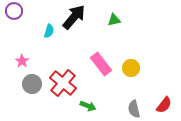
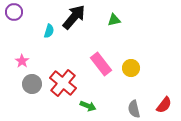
purple circle: moved 1 px down
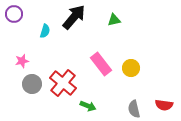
purple circle: moved 2 px down
cyan semicircle: moved 4 px left
pink star: rotated 24 degrees clockwise
red semicircle: rotated 60 degrees clockwise
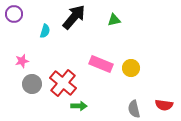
pink rectangle: rotated 30 degrees counterclockwise
green arrow: moved 9 px left; rotated 21 degrees counterclockwise
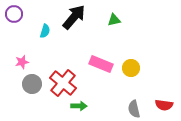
pink star: moved 1 px down
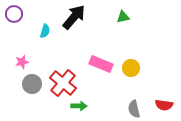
green triangle: moved 9 px right, 3 px up
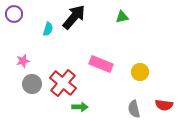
green triangle: moved 1 px left
cyan semicircle: moved 3 px right, 2 px up
pink star: moved 1 px right, 1 px up
yellow circle: moved 9 px right, 4 px down
green arrow: moved 1 px right, 1 px down
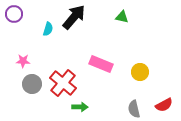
green triangle: rotated 24 degrees clockwise
pink star: rotated 16 degrees clockwise
red semicircle: rotated 36 degrees counterclockwise
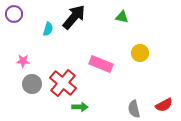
yellow circle: moved 19 px up
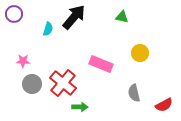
gray semicircle: moved 16 px up
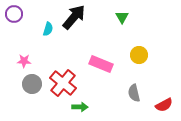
green triangle: rotated 48 degrees clockwise
yellow circle: moved 1 px left, 2 px down
pink star: moved 1 px right
